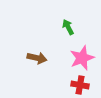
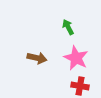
pink star: moved 6 px left; rotated 25 degrees counterclockwise
red cross: moved 1 px down
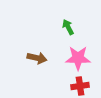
pink star: moved 2 px right; rotated 25 degrees counterclockwise
red cross: rotated 18 degrees counterclockwise
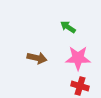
green arrow: rotated 28 degrees counterclockwise
red cross: rotated 24 degrees clockwise
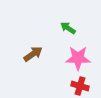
green arrow: moved 1 px down
brown arrow: moved 4 px left, 4 px up; rotated 48 degrees counterclockwise
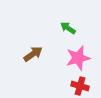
pink star: rotated 15 degrees counterclockwise
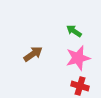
green arrow: moved 6 px right, 3 px down
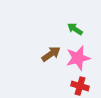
green arrow: moved 1 px right, 2 px up
brown arrow: moved 18 px right
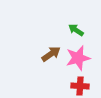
green arrow: moved 1 px right, 1 px down
red cross: rotated 12 degrees counterclockwise
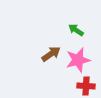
pink star: moved 2 px down
red cross: moved 6 px right
